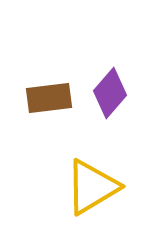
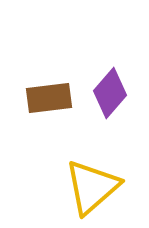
yellow triangle: rotated 10 degrees counterclockwise
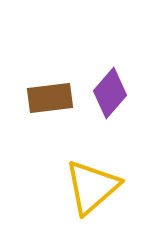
brown rectangle: moved 1 px right
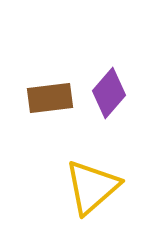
purple diamond: moved 1 px left
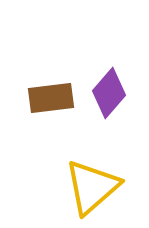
brown rectangle: moved 1 px right
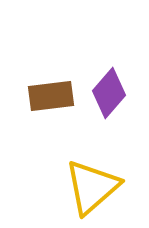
brown rectangle: moved 2 px up
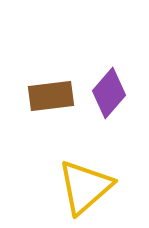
yellow triangle: moved 7 px left
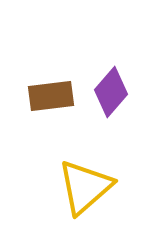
purple diamond: moved 2 px right, 1 px up
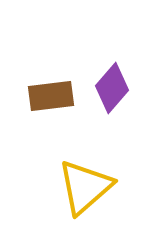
purple diamond: moved 1 px right, 4 px up
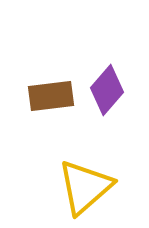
purple diamond: moved 5 px left, 2 px down
